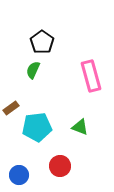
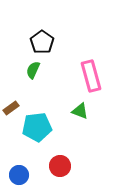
green triangle: moved 16 px up
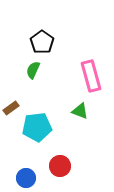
blue circle: moved 7 px right, 3 px down
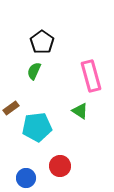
green semicircle: moved 1 px right, 1 px down
green triangle: rotated 12 degrees clockwise
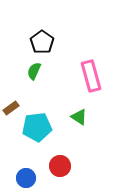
green triangle: moved 1 px left, 6 px down
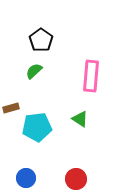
black pentagon: moved 1 px left, 2 px up
green semicircle: rotated 24 degrees clockwise
pink rectangle: rotated 20 degrees clockwise
brown rectangle: rotated 21 degrees clockwise
green triangle: moved 1 px right, 2 px down
red circle: moved 16 px right, 13 px down
